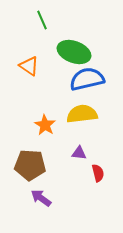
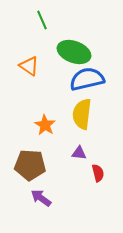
yellow semicircle: rotated 76 degrees counterclockwise
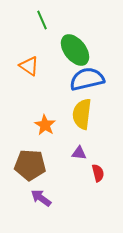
green ellipse: moved 1 px right, 2 px up; rotated 32 degrees clockwise
